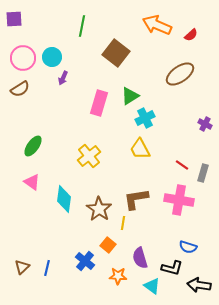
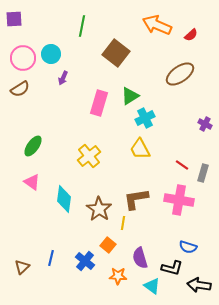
cyan circle: moved 1 px left, 3 px up
blue line: moved 4 px right, 10 px up
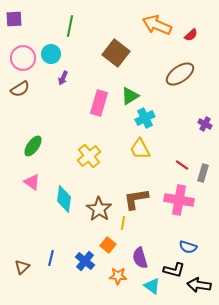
green line: moved 12 px left
black L-shape: moved 2 px right, 2 px down
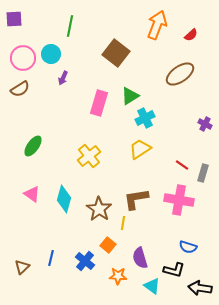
orange arrow: rotated 88 degrees clockwise
yellow trapezoid: rotated 85 degrees clockwise
pink triangle: moved 12 px down
cyan diamond: rotated 8 degrees clockwise
black arrow: moved 1 px right, 3 px down
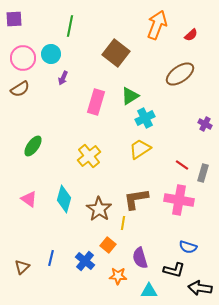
pink rectangle: moved 3 px left, 1 px up
pink triangle: moved 3 px left, 5 px down
cyan triangle: moved 3 px left, 5 px down; rotated 36 degrees counterclockwise
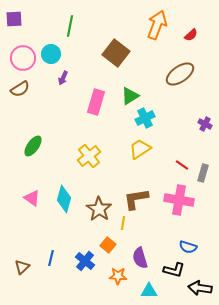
pink triangle: moved 3 px right, 1 px up
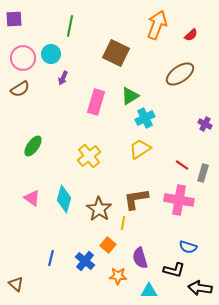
brown square: rotated 12 degrees counterclockwise
brown triangle: moved 6 px left, 17 px down; rotated 35 degrees counterclockwise
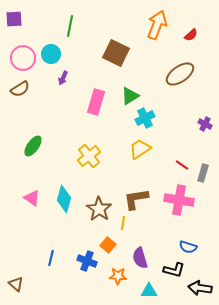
blue cross: moved 2 px right; rotated 18 degrees counterclockwise
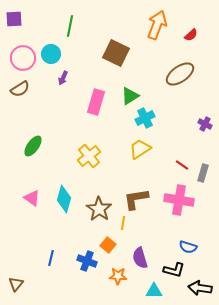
brown triangle: rotated 28 degrees clockwise
cyan triangle: moved 5 px right
